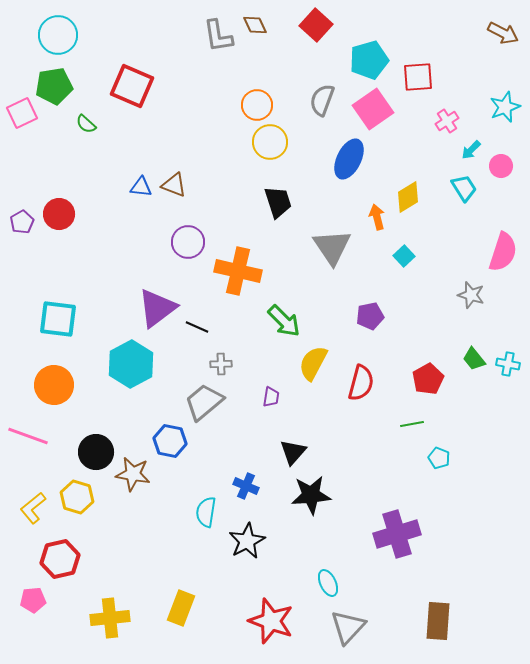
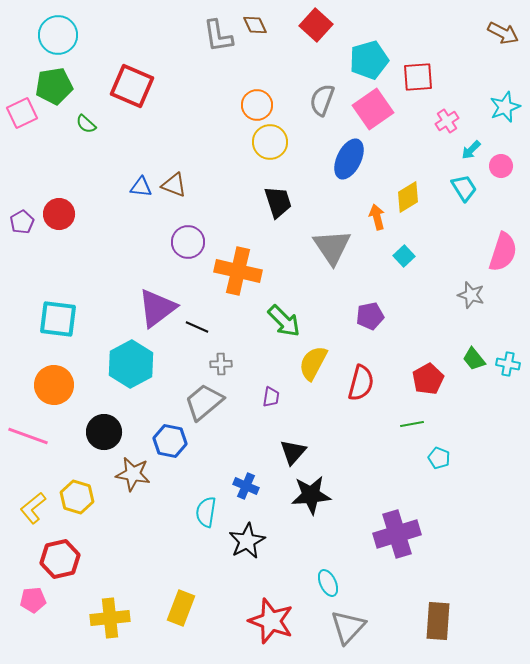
black circle at (96, 452): moved 8 px right, 20 px up
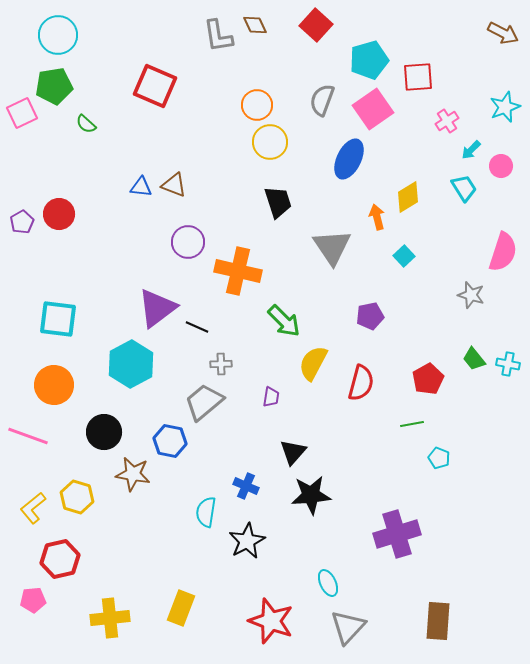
red square at (132, 86): moved 23 px right
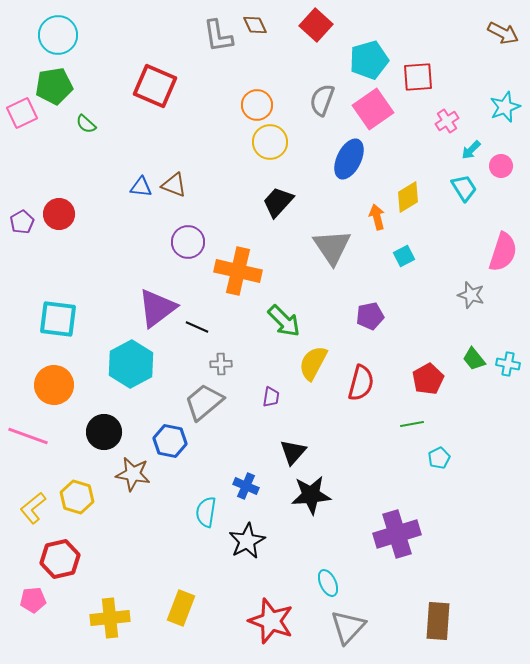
black trapezoid at (278, 202): rotated 120 degrees counterclockwise
cyan square at (404, 256): rotated 15 degrees clockwise
cyan pentagon at (439, 458): rotated 25 degrees clockwise
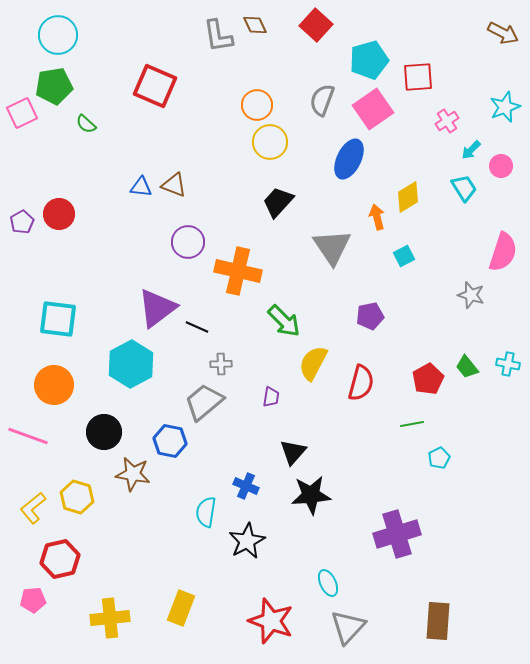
green trapezoid at (474, 359): moved 7 px left, 8 px down
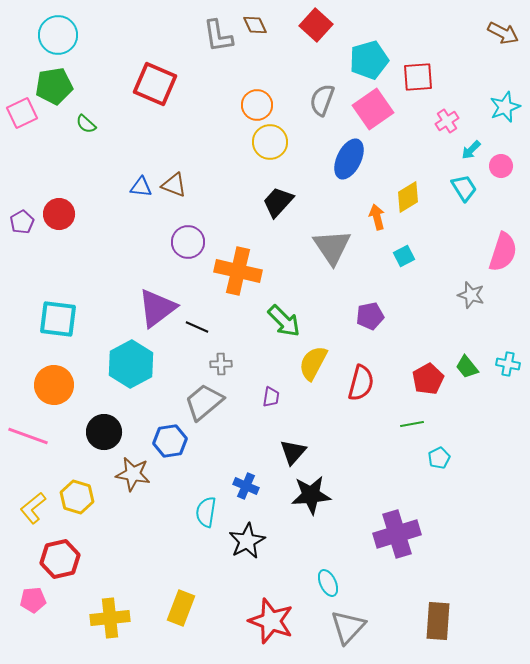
red square at (155, 86): moved 2 px up
blue hexagon at (170, 441): rotated 20 degrees counterclockwise
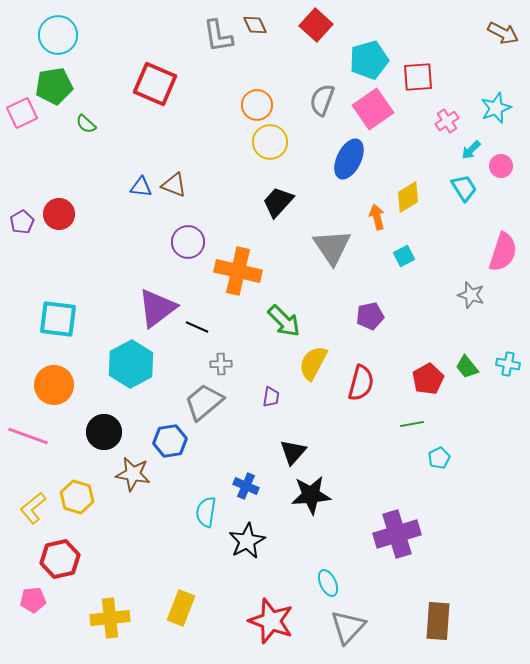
cyan star at (505, 107): moved 9 px left, 1 px down
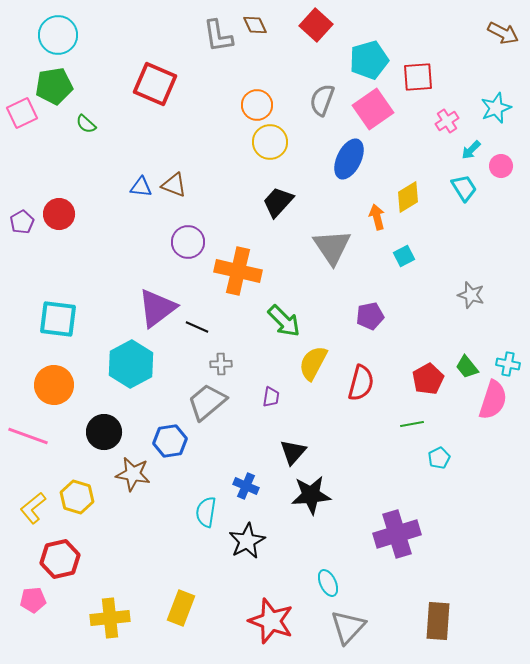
pink semicircle at (503, 252): moved 10 px left, 148 px down
gray trapezoid at (204, 402): moved 3 px right
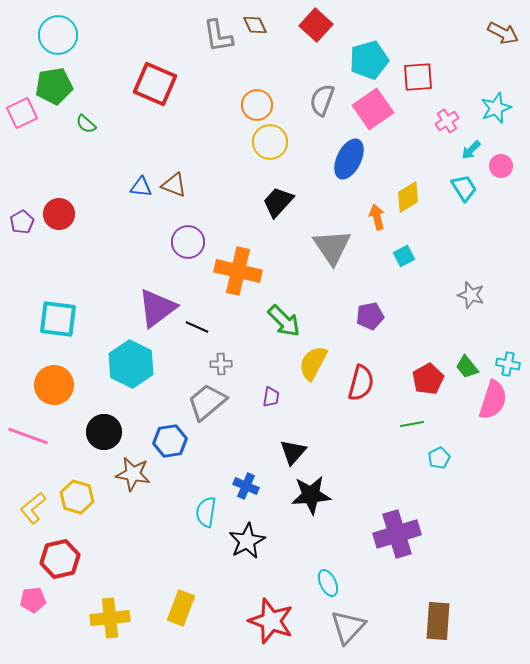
cyan hexagon at (131, 364): rotated 6 degrees counterclockwise
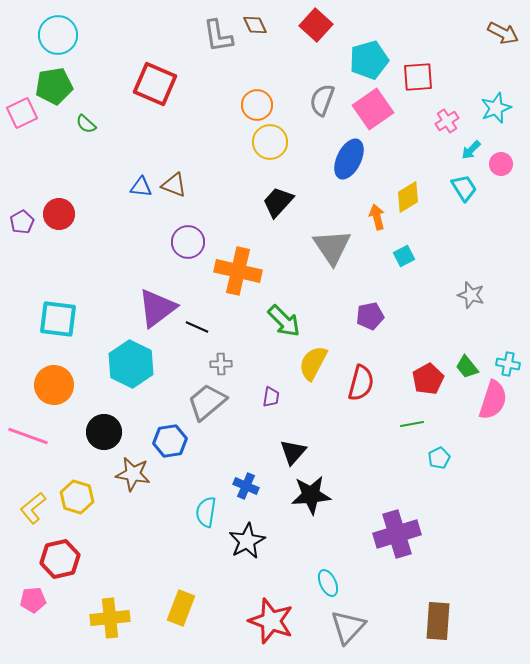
pink circle at (501, 166): moved 2 px up
